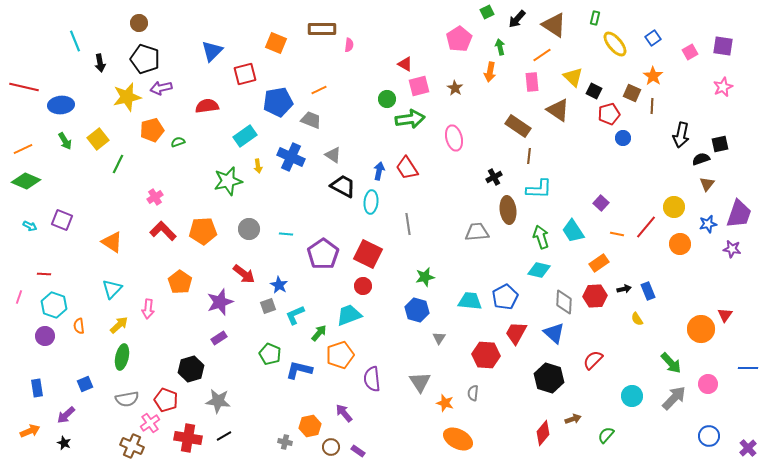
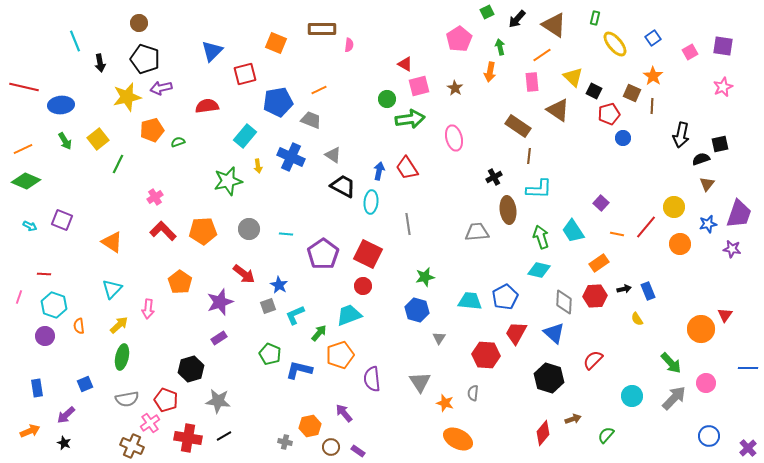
cyan rectangle at (245, 136): rotated 15 degrees counterclockwise
pink circle at (708, 384): moved 2 px left, 1 px up
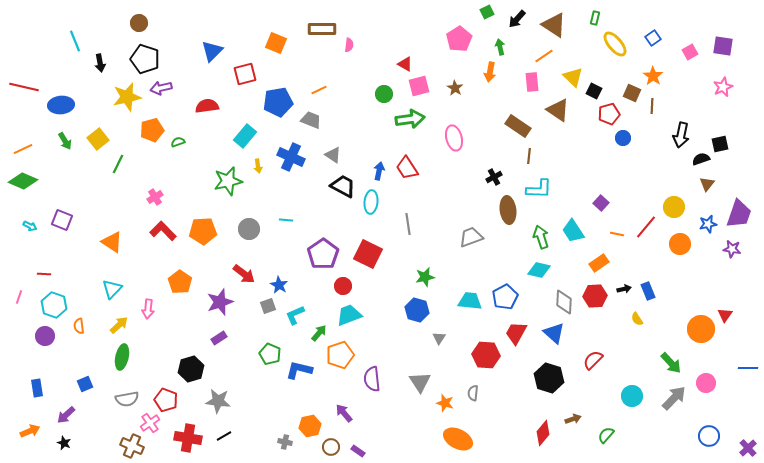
orange line at (542, 55): moved 2 px right, 1 px down
green circle at (387, 99): moved 3 px left, 5 px up
green diamond at (26, 181): moved 3 px left
gray trapezoid at (477, 232): moved 6 px left, 5 px down; rotated 15 degrees counterclockwise
cyan line at (286, 234): moved 14 px up
red circle at (363, 286): moved 20 px left
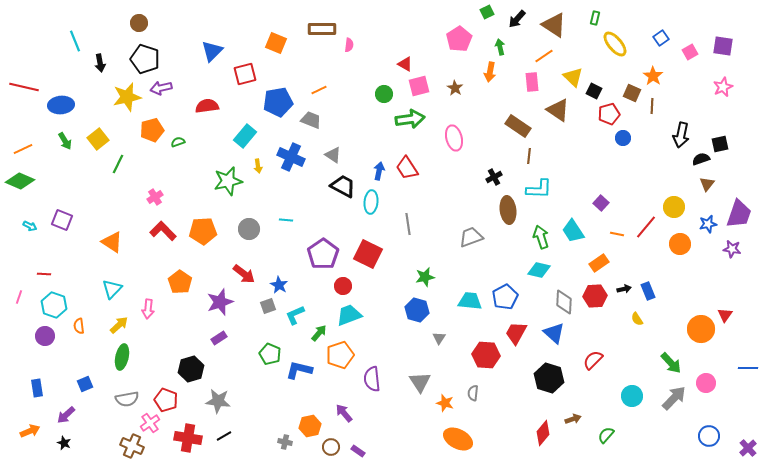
blue square at (653, 38): moved 8 px right
green diamond at (23, 181): moved 3 px left
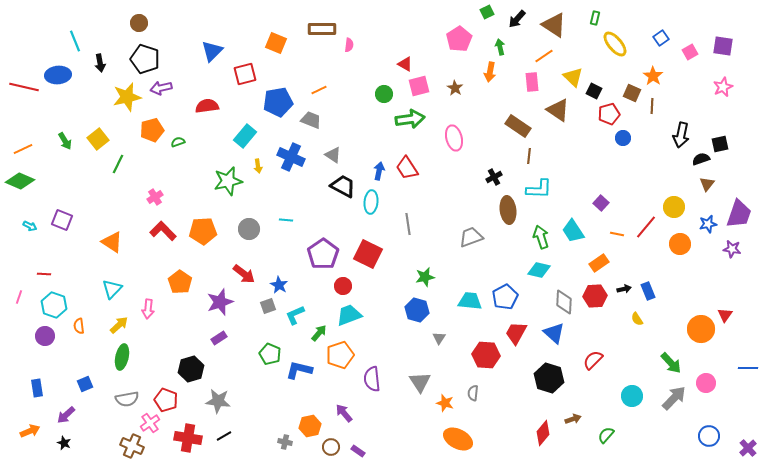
blue ellipse at (61, 105): moved 3 px left, 30 px up
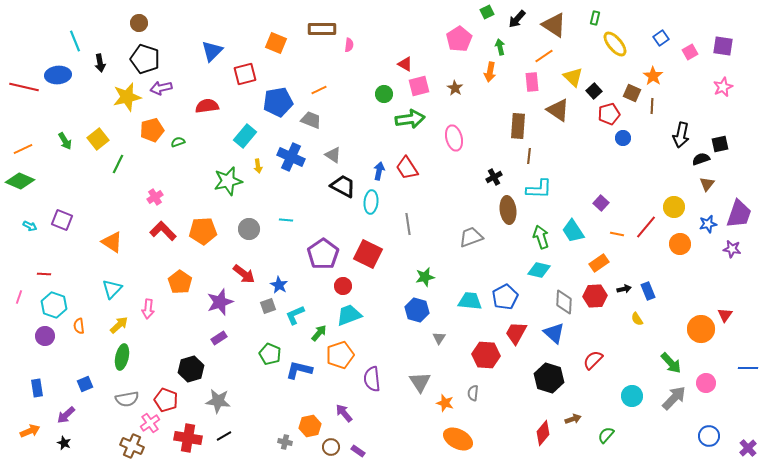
black square at (594, 91): rotated 21 degrees clockwise
brown rectangle at (518, 126): rotated 60 degrees clockwise
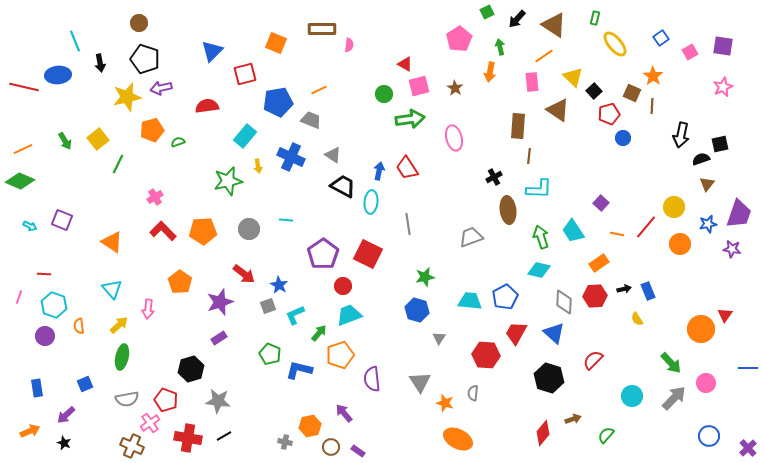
cyan triangle at (112, 289): rotated 25 degrees counterclockwise
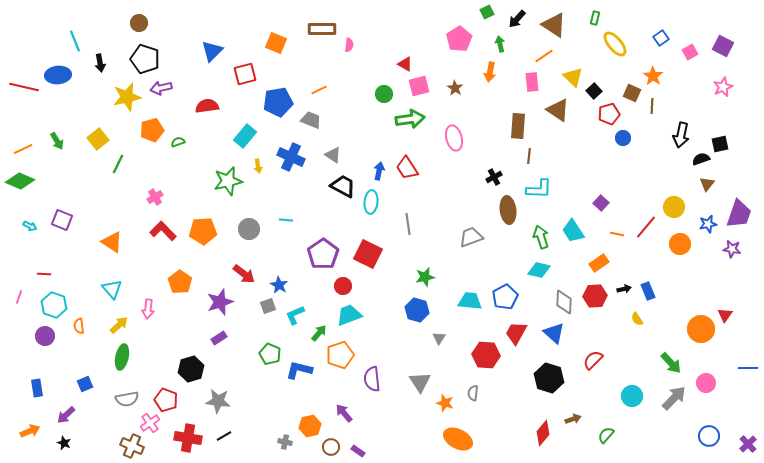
purple square at (723, 46): rotated 20 degrees clockwise
green arrow at (500, 47): moved 3 px up
green arrow at (65, 141): moved 8 px left
purple cross at (748, 448): moved 4 px up
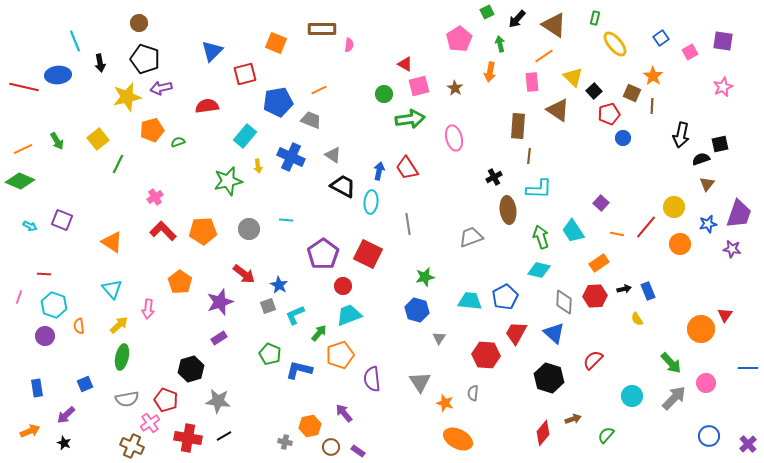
purple square at (723, 46): moved 5 px up; rotated 20 degrees counterclockwise
